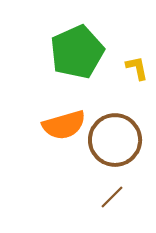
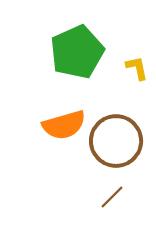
brown circle: moved 1 px right, 1 px down
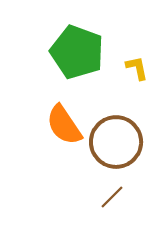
green pentagon: rotated 28 degrees counterclockwise
orange semicircle: rotated 72 degrees clockwise
brown circle: moved 1 px down
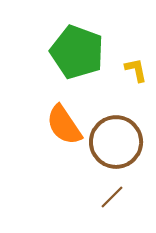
yellow L-shape: moved 1 px left, 2 px down
